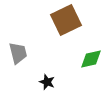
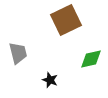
black star: moved 3 px right, 2 px up
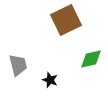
gray trapezoid: moved 12 px down
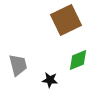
green diamond: moved 13 px left, 1 px down; rotated 10 degrees counterclockwise
black star: rotated 14 degrees counterclockwise
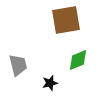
brown square: rotated 16 degrees clockwise
black star: moved 3 px down; rotated 21 degrees counterclockwise
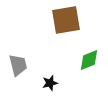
green diamond: moved 11 px right
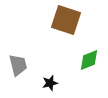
brown square: rotated 28 degrees clockwise
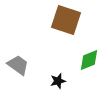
gray trapezoid: rotated 40 degrees counterclockwise
black star: moved 8 px right, 2 px up
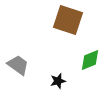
brown square: moved 2 px right
green diamond: moved 1 px right
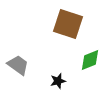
brown square: moved 4 px down
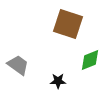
black star: rotated 14 degrees clockwise
